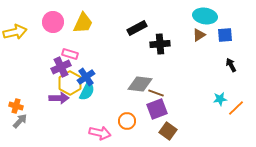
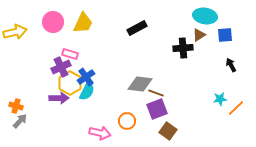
black cross: moved 23 px right, 4 px down
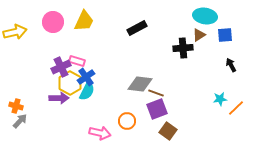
yellow trapezoid: moved 1 px right, 2 px up
pink rectangle: moved 7 px right, 7 px down
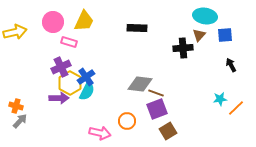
black rectangle: rotated 30 degrees clockwise
brown triangle: rotated 16 degrees counterclockwise
pink rectangle: moved 8 px left, 19 px up
brown square: rotated 24 degrees clockwise
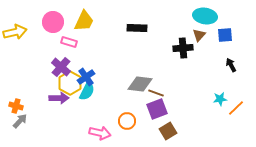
purple cross: rotated 24 degrees counterclockwise
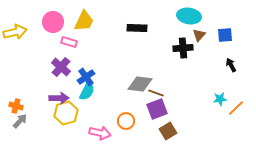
cyan ellipse: moved 16 px left
yellow hexagon: moved 4 px left, 30 px down; rotated 15 degrees clockwise
orange circle: moved 1 px left
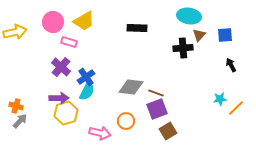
yellow trapezoid: rotated 35 degrees clockwise
gray diamond: moved 9 px left, 3 px down
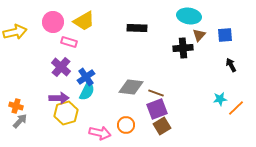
orange circle: moved 4 px down
brown square: moved 6 px left, 5 px up
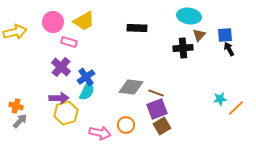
black arrow: moved 2 px left, 16 px up
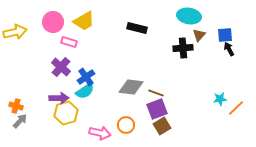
black rectangle: rotated 12 degrees clockwise
cyan semicircle: moved 2 px left; rotated 30 degrees clockwise
